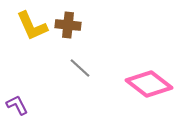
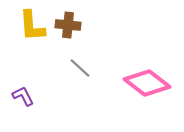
yellow L-shape: rotated 20 degrees clockwise
pink diamond: moved 2 px left, 1 px up
purple L-shape: moved 6 px right, 9 px up
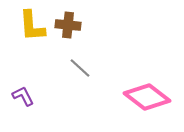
pink diamond: moved 14 px down
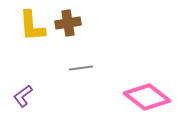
brown cross: moved 2 px up; rotated 15 degrees counterclockwise
gray line: moved 1 px right; rotated 50 degrees counterclockwise
purple L-shape: rotated 100 degrees counterclockwise
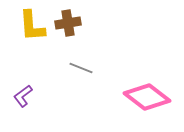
gray line: rotated 30 degrees clockwise
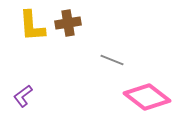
gray line: moved 31 px right, 8 px up
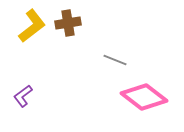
yellow L-shape: rotated 124 degrees counterclockwise
gray line: moved 3 px right
pink diamond: moved 3 px left
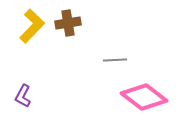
yellow L-shape: rotated 8 degrees counterclockwise
gray line: rotated 25 degrees counterclockwise
purple L-shape: rotated 25 degrees counterclockwise
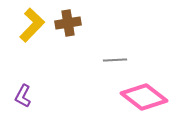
yellow L-shape: moved 1 px up
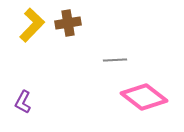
purple L-shape: moved 6 px down
